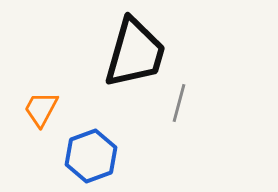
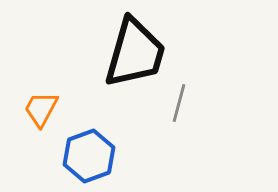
blue hexagon: moved 2 px left
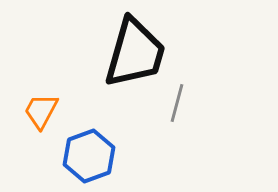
gray line: moved 2 px left
orange trapezoid: moved 2 px down
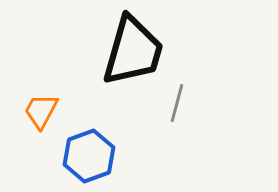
black trapezoid: moved 2 px left, 2 px up
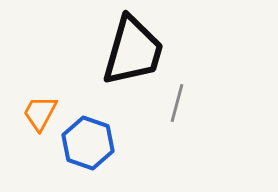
orange trapezoid: moved 1 px left, 2 px down
blue hexagon: moved 1 px left, 13 px up; rotated 21 degrees counterclockwise
